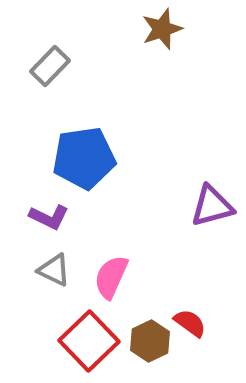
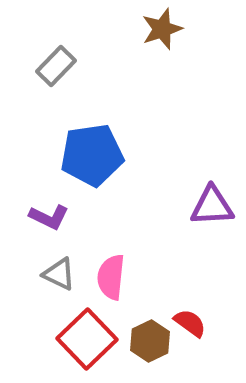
gray rectangle: moved 6 px right
blue pentagon: moved 8 px right, 3 px up
purple triangle: rotated 12 degrees clockwise
gray triangle: moved 5 px right, 4 px down
pink semicircle: rotated 18 degrees counterclockwise
red square: moved 2 px left, 2 px up
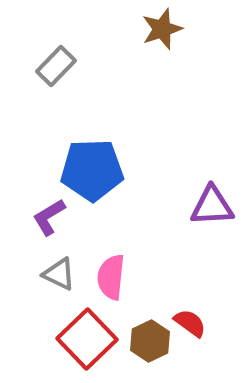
blue pentagon: moved 15 px down; rotated 6 degrees clockwise
purple L-shape: rotated 123 degrees clockwise
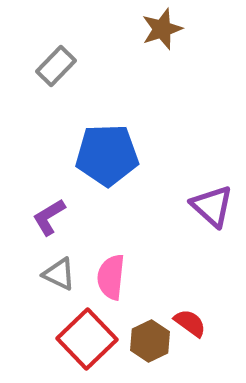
blue pentagon: moved 15 px right, 15 px up
purple triangle: rotated 45 degrees clockwise
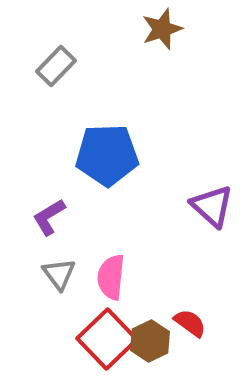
gray triangle: rotated 27 degrees clockwise
red square: moved 20 px right
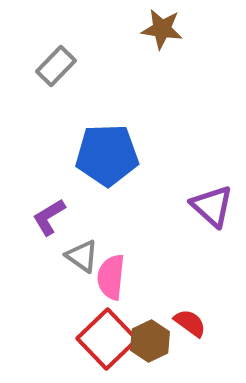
brown star: rotated 27 degrees clockwise
gray triangle: moved 23 px right, 18 px up; rotated 18 degrees counterclockwise
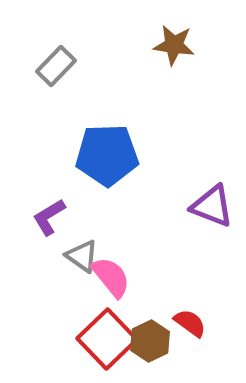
brown star: moved 12 px right, 16 px down
purple triangle: rotated 21 degrees counterclockwise
pink semicircle: rotated 135 degrees clockwise
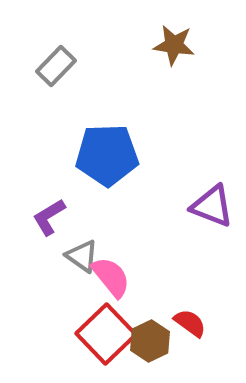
red square: moved 1 px left, 5 px up
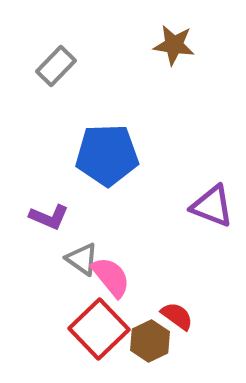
purple L-shape: rotated 126 degrees counterclockwise
gray triangle: moved 3 px down
red semicircle: moved 13 px left, 7 px up
red square: moved 7 px left, 5 px up
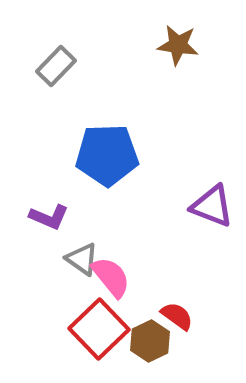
brown star: moved 4 px right
